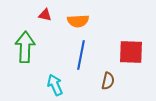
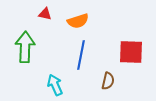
red triangle: moved 1 px up
orange semicircle: rotated 15 degrees counterclockwise
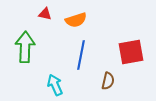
orange semicircle: moved 2 px left, 1 px up
red square: rotated 12 degrees counterclockwise
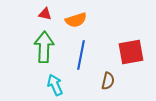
green arrow: moved 19 px right
